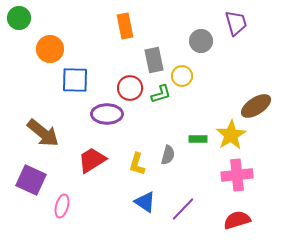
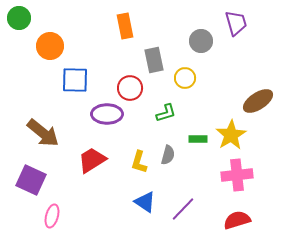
orange circle: moved 3 px up
yellow circle: moved 3 px right, 2 px down
green L-shape: moved 5 px right, 19 px down
brown ellipse: moved 2 px right, 5 px up
yellow L-shape: moved 2 px right, 2 px up
pink ellipse: moved 10 px left, 10 px down
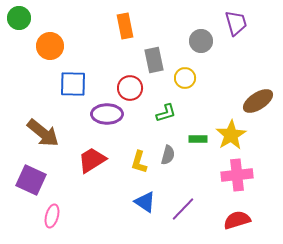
blue square: moved 2 px left, 4 px down
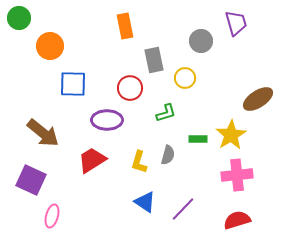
brown ellipse: moved 2 px up
purple ellipse: moved 6 px down
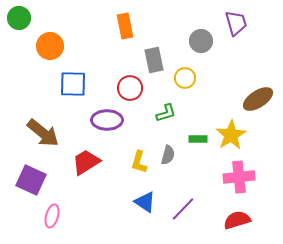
red trapezoid: moved 6 px left, 2 px down
pink cross: moved 2 px right, 2 px down
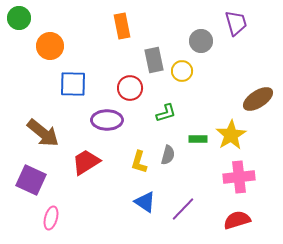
orange rectangle: moved 3 px left
yellow circle: moved 3 px left, 7 px up
pink ellipse: moved 1 px left, 2 px down
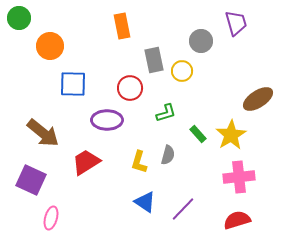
green rectangle: moved 5 px up; rotated 48 degrees clockwise
